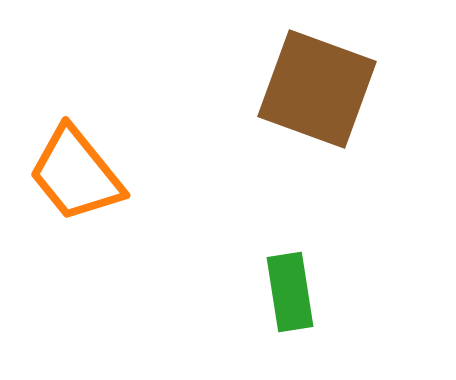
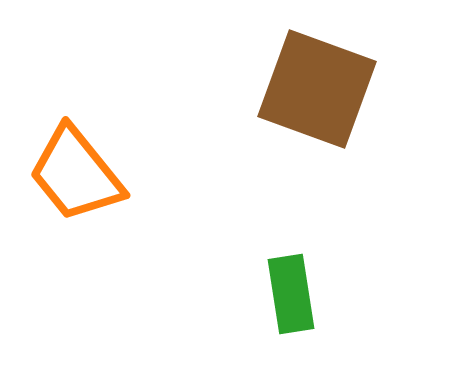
green rectangle: moved 1 px right, 2 px down
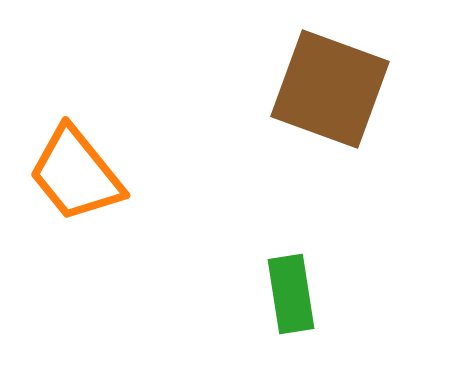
brown square: moved 13 px right
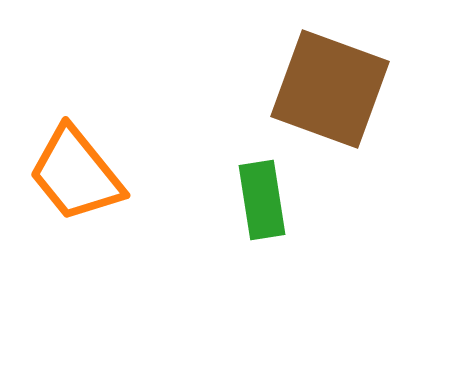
green rectangle: moved 29 px left, 94 px up
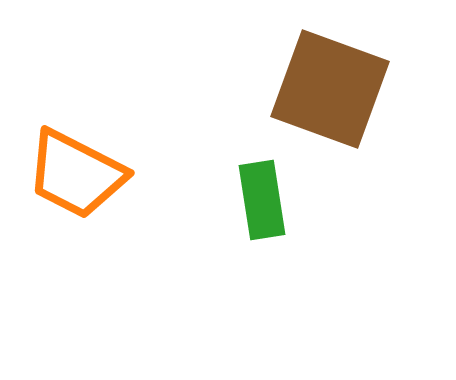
orange trapezoid: rotated 24 degrees counterclockwise
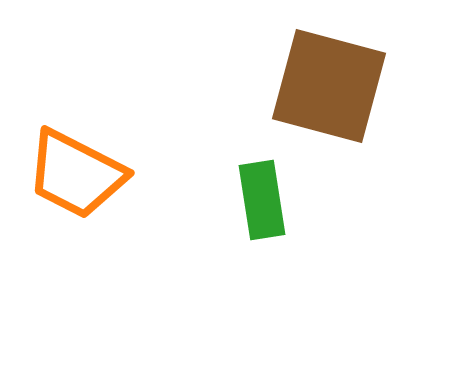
brown square: moved 1 px left, 3 px up; rotated 5 degrees counterclockwise
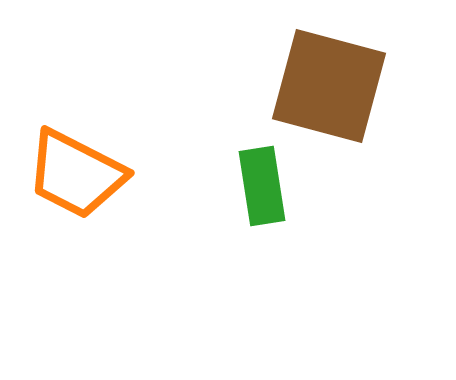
green rectangle: moved 14 px up
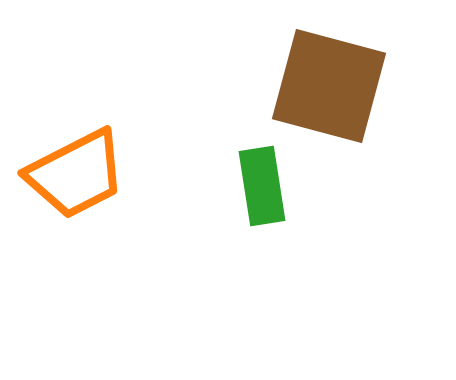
orange trapezoid: rotated 54 degrees counterclockwise
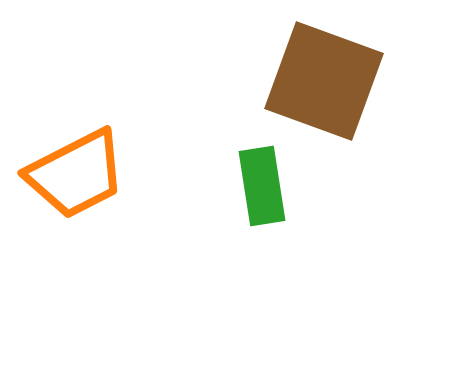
brown square: moved 5 px left, 5 px up; rotated 5 degrees clockwise
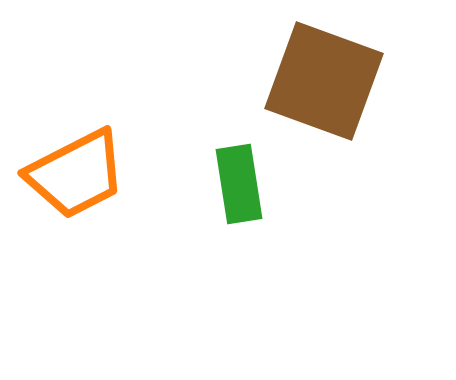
green rectangle: moved 23 px left, 2 px up
